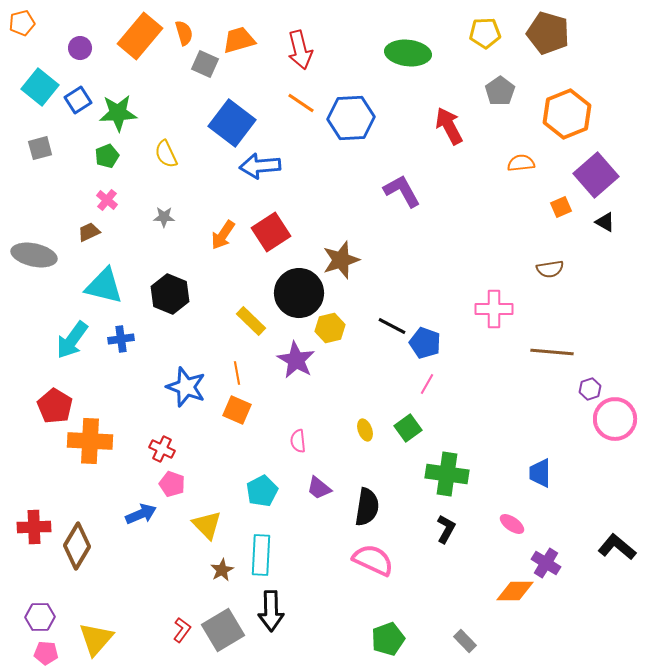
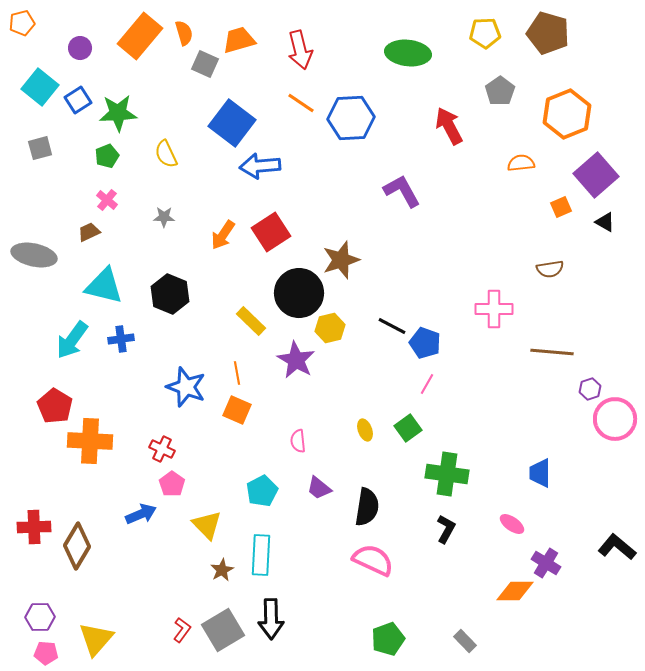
pink pentagon at (172, 484): rotated 15 degrees clockwise
black arrow at (271, 611): moved 8 px down
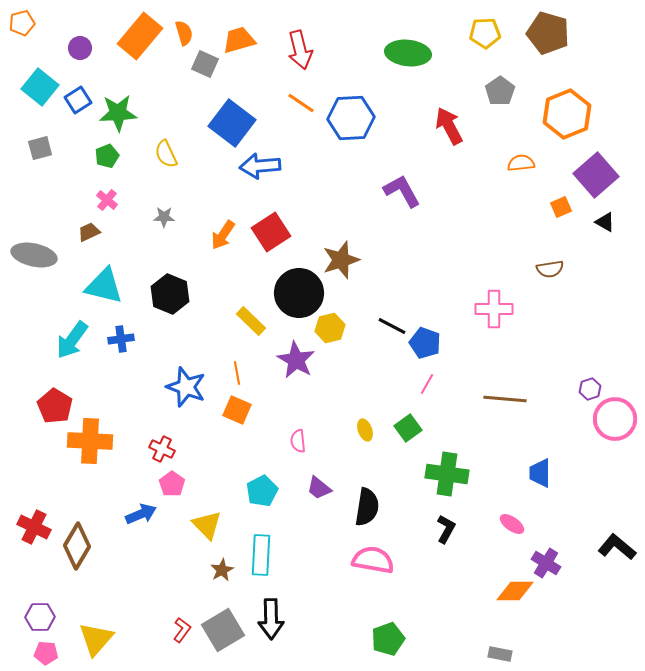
brown line at (552, 352): moved 47 px left, 47 px down
red cross at (34, 527): rotated 28 degrees clockwise
pink semicircle at (373, 560): rotated 15 degrees counterclockwise
gray rectangle at (465, 641): moved 35 px right, 13 px down; rotated 35 degrees counterclockwise
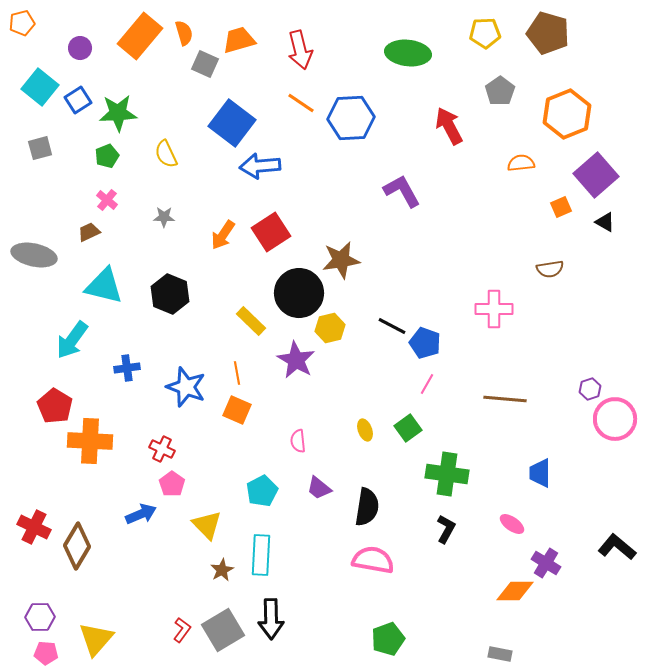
brown star at (341, 260): rotated 9 degrees clockwise
blue cross at (121, 339): moved 6 px right, 29 px down
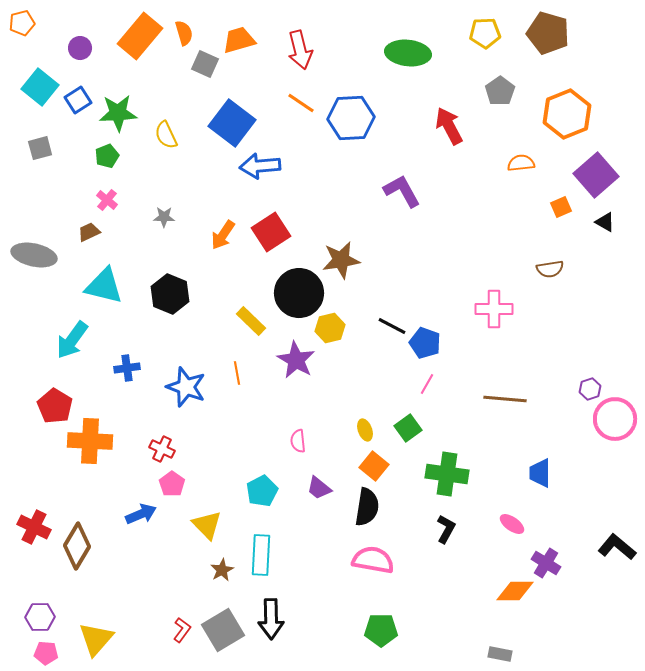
yellow semicircle at (166, 154): moved 19 px up
orange square at (237, 410): moved 137 px right, 56 px down; rotated 16 degrees clockwise
green pentagon at (388, 639): moved 7 px left, 9 px up; rotated 20 degrees clockwise
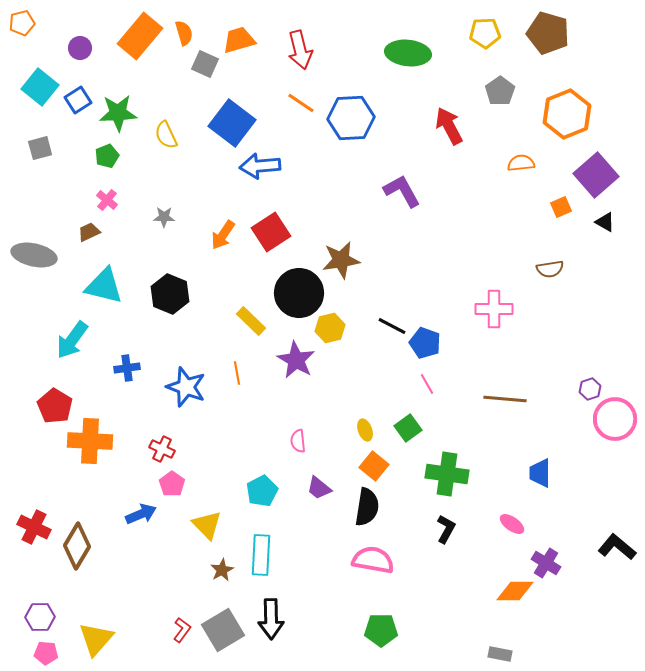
pink line at (427, 384): rotated 60 degrees counterclockwise
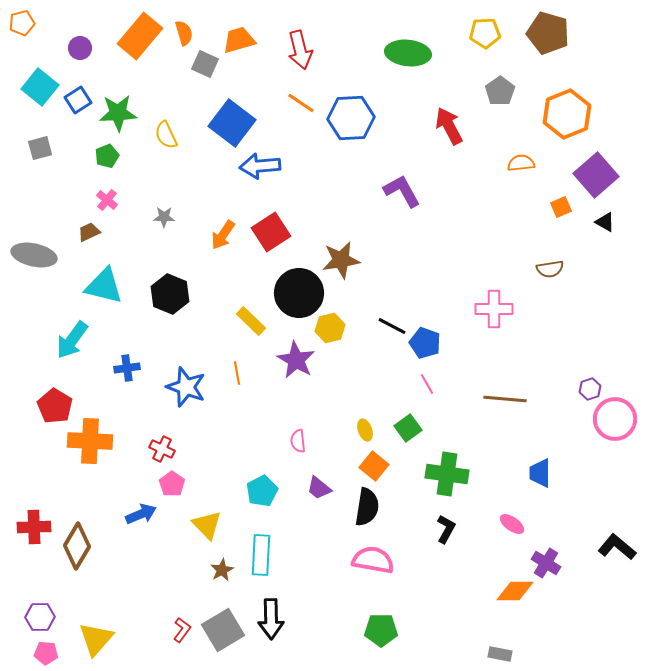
red cross at (34, 527): rotated 28 degrees counterclockwise
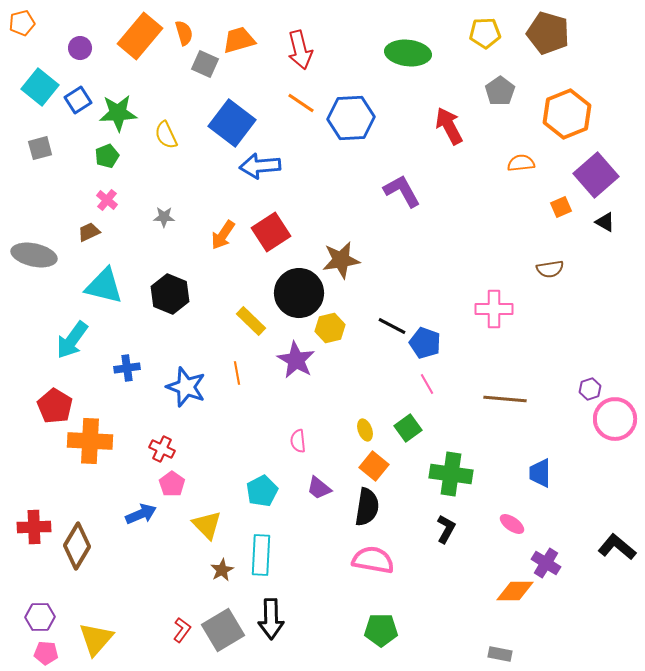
green cross at (447, 474): moved 4 px right
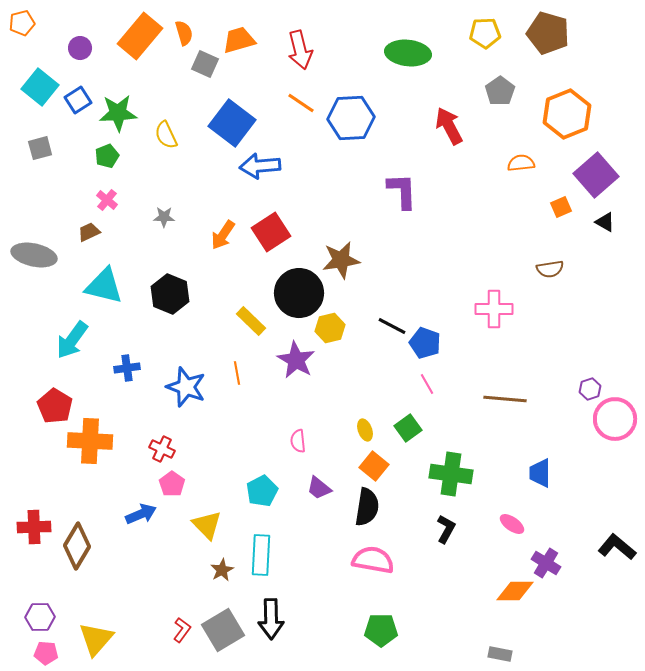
purple L-shape at (402, 191): rotated 27 degrees clockwise
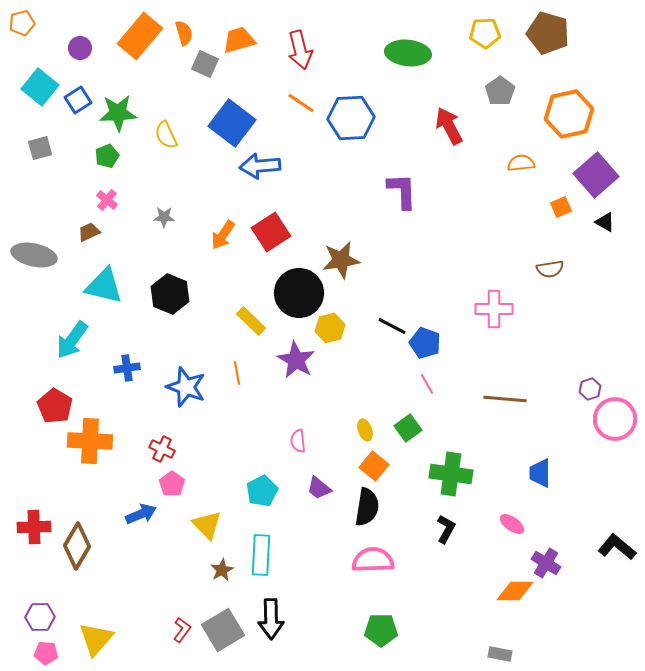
orange hexagon at (567, 114): moved 2 px right; rotated 9 degrees clockwise
pink semicircle at (373, 560): rotated 12 degrees counterclockwise
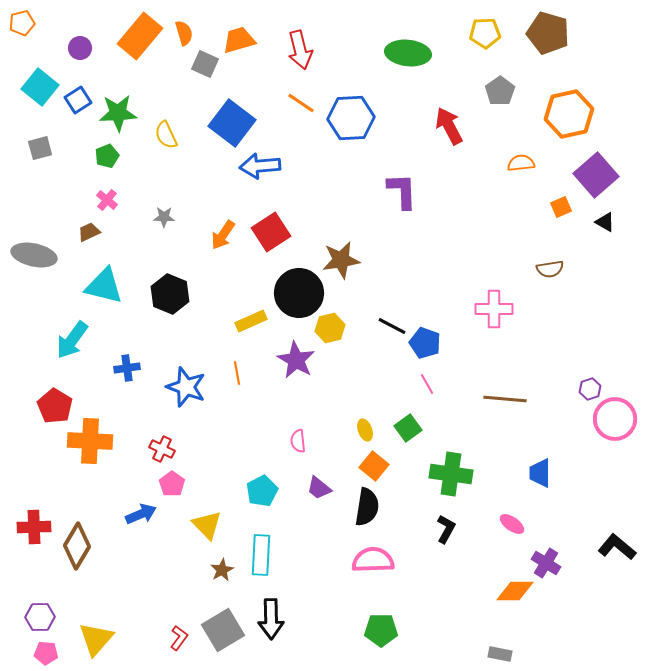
yellow rectangle at (251, 321): rotated 68 degrees counterclockwise
red L-shape at (182, 630): moved 3 px left, 8 px down
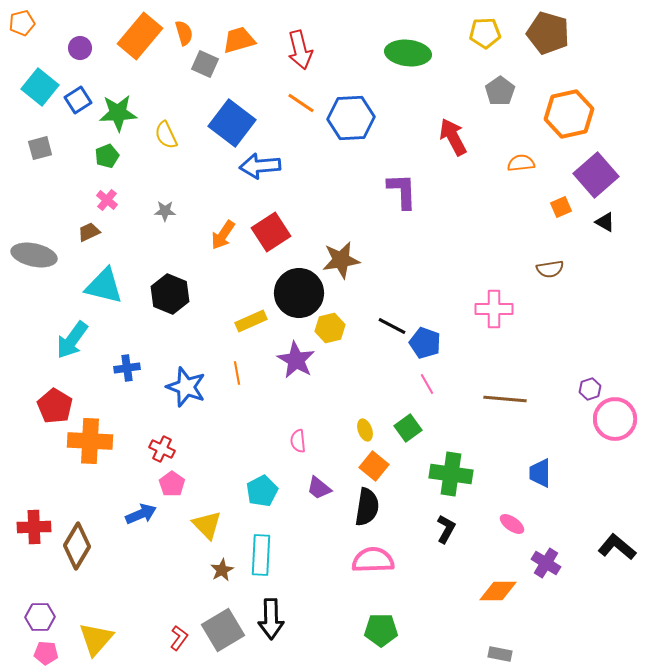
red arrow at (449, 126): moved 4 px right, 11 px down
gray star at (164, 217): moved 1 px right, 6 px up
orange diamond at (515, 591): moved 17 px left
